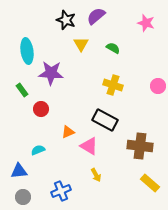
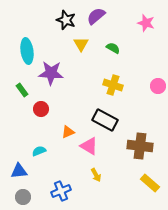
cyan semicircle: moved 1 px right, 1 px down
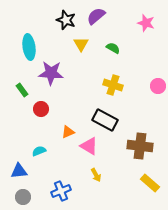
cyan ellipse: moved 2 px right, 4 px up
